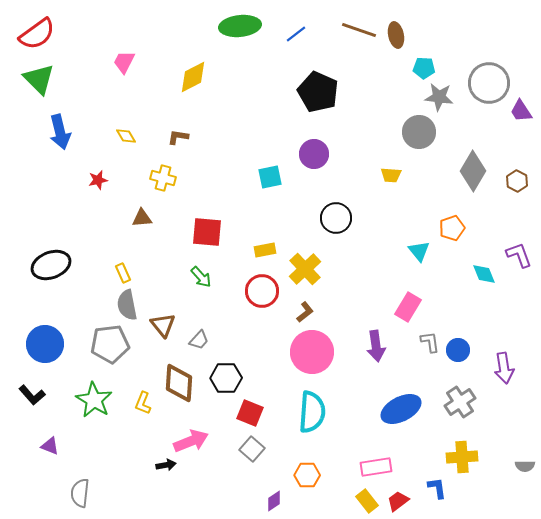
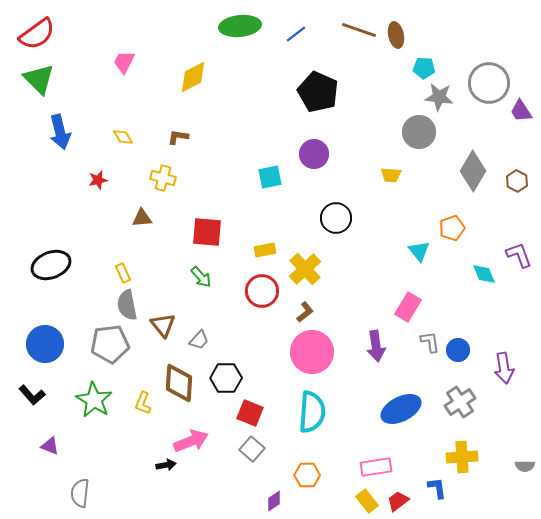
yellow diamond at (126, 136): moved 3 px left, 1 px down
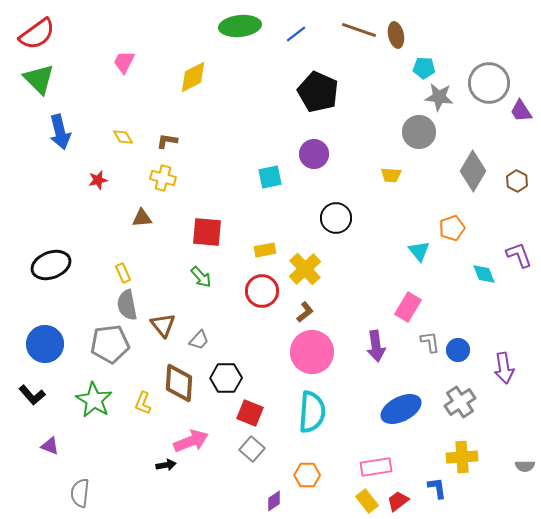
brown L-shape at (178, 137): moved 11 px left, 4 px down
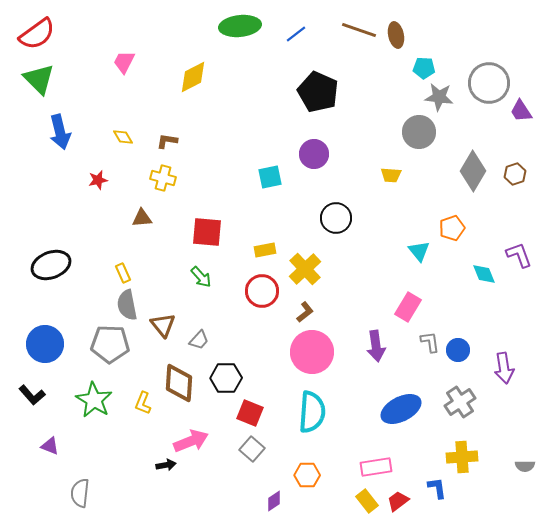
brown hexagon at (517, 181): moved 2 px left, 7 px up; rotated 15 degrees clockwise
gray pentagon at (110, 344): rotated 9 degrees clockwise
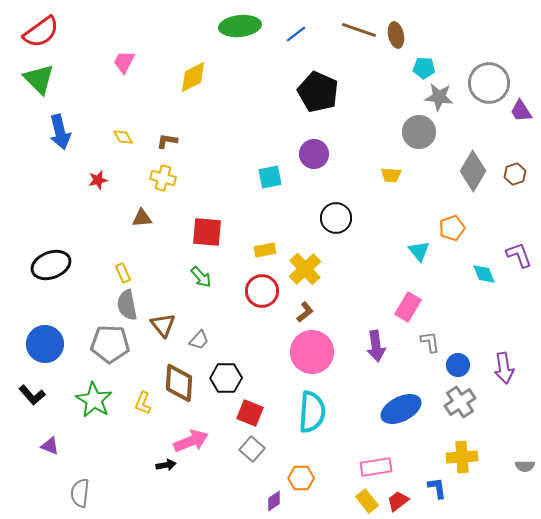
red semicircle at (37, 34): moved 4 px right, 2 px up
blue circle at (458, 350): moved 15 px down
orange hexagon at (307, 475): moved 6 px left, 3 px down
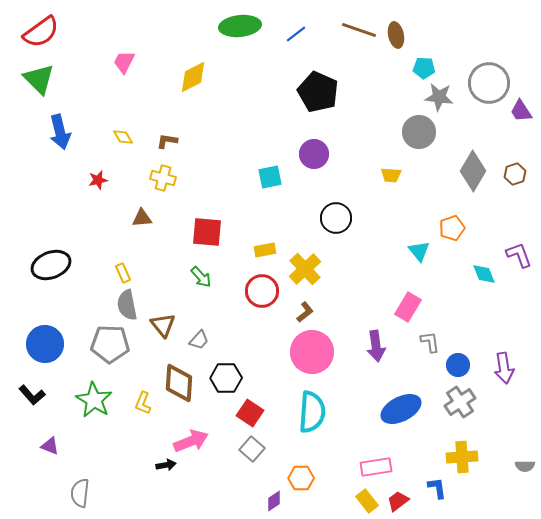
red square at (250, 413): rotated 12 degrees clockwise
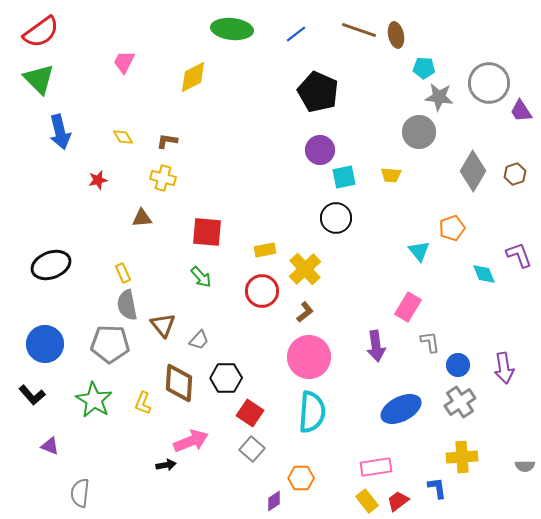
green ellipse at (240, 26): moved 8 px left, 3 px down; rotated 12 degrees clockwise
purple circle at (314, 154): moved 6 px right, 4 px up
cyan square at (270, 177): moved 74 px right
pink circle at (312, 352): moved 3 px left, 5 px down
